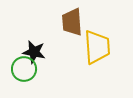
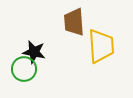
brown trapezoid: moved 2 px right
yellow trapezoid: moved 4 px right, 1 px up
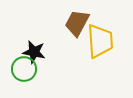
brown trapezoid: moved 3 px right, 1 px down; rotated 32 degrees clockwise
yellow trapezoid: moved 1 px left, 5 px up
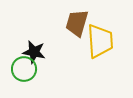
brown trapezoid: rotated 12 degrees counterclockwise
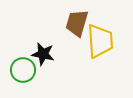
black star: moved 9 px right, 2 px down
green circle: moved 1 px left, 1 px down
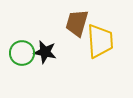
black star: moved 2 px right, 2 px up
green circle: moved 1 px left, 17 px up
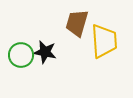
yellow trapezoid: moved 4 px right
green circle: moved 1 px left, 2 px down
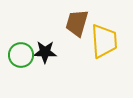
black star: rotated 10 degrees counterclockwise
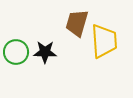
green circle: moved 5 px left, 3 px up
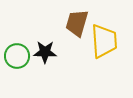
green circle: moved 1 px right, 4 px down
